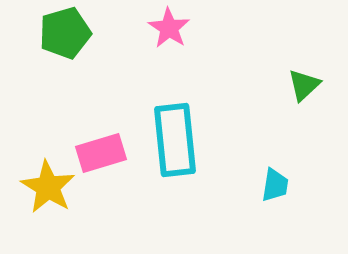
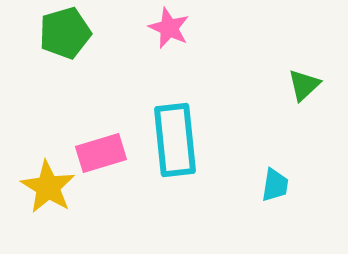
pink star: rotated 9 degrees counterclockwise
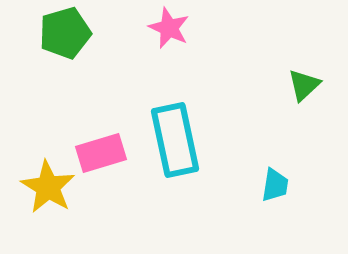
cyan rectangle: rotated 6 degrees counterclockwise
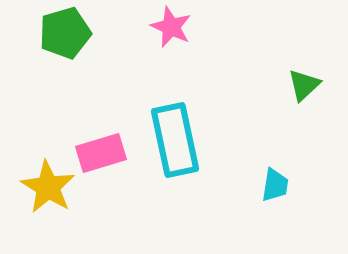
pink star: moved 2 px right, 1 px up
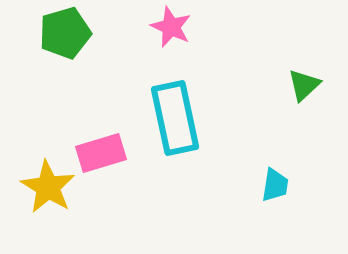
cyan rectangle: moved 22 px up
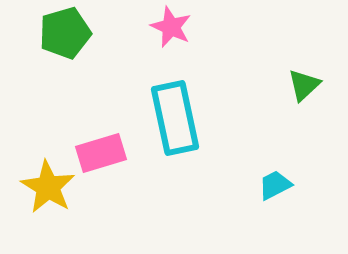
cyan trapezoid: rotated 126 degrees counterclockwise
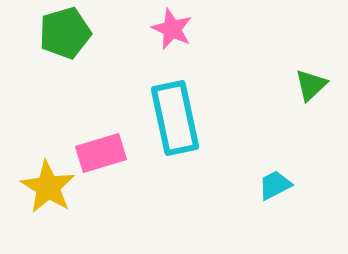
pink star: moved 1 px right, 2 px down
green triangle: moved 7 px right
